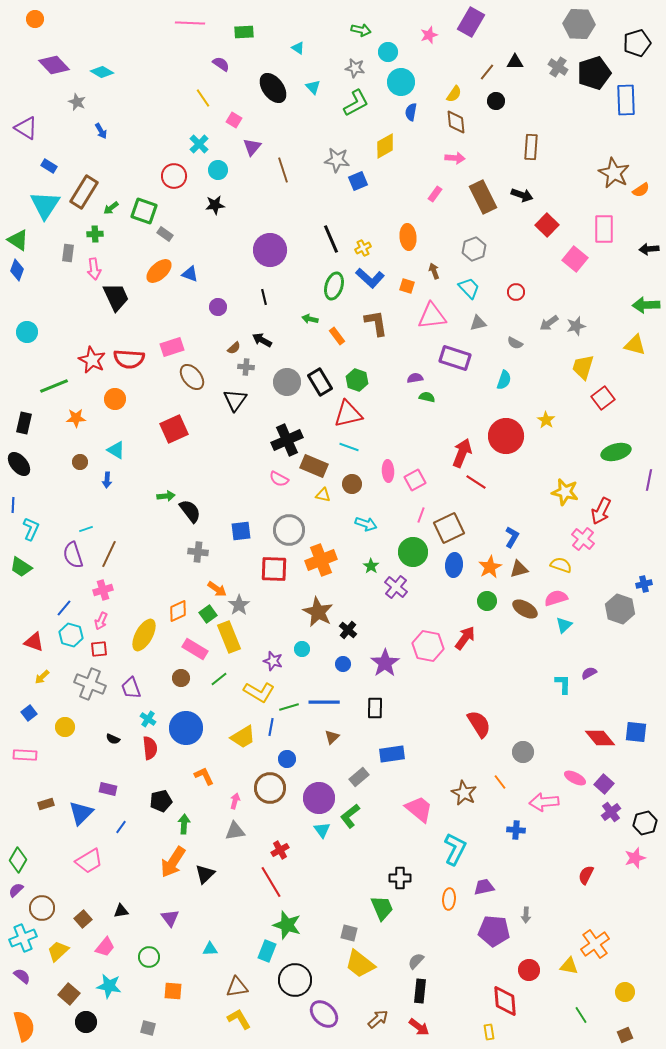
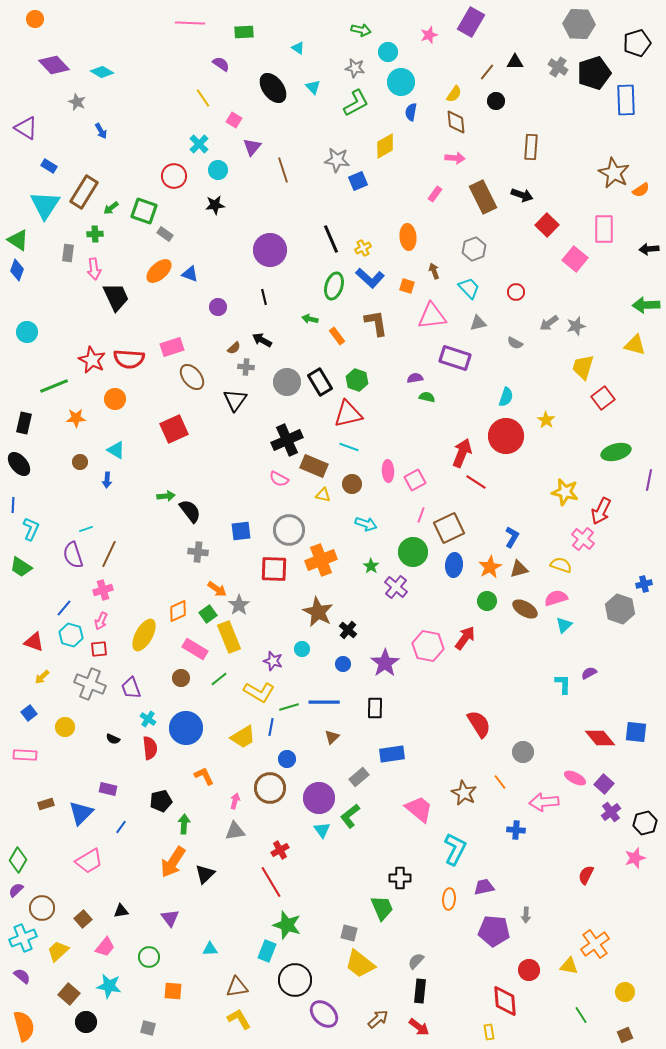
cyan semicircle at (504, 380): moved 2 px right, 17 px down
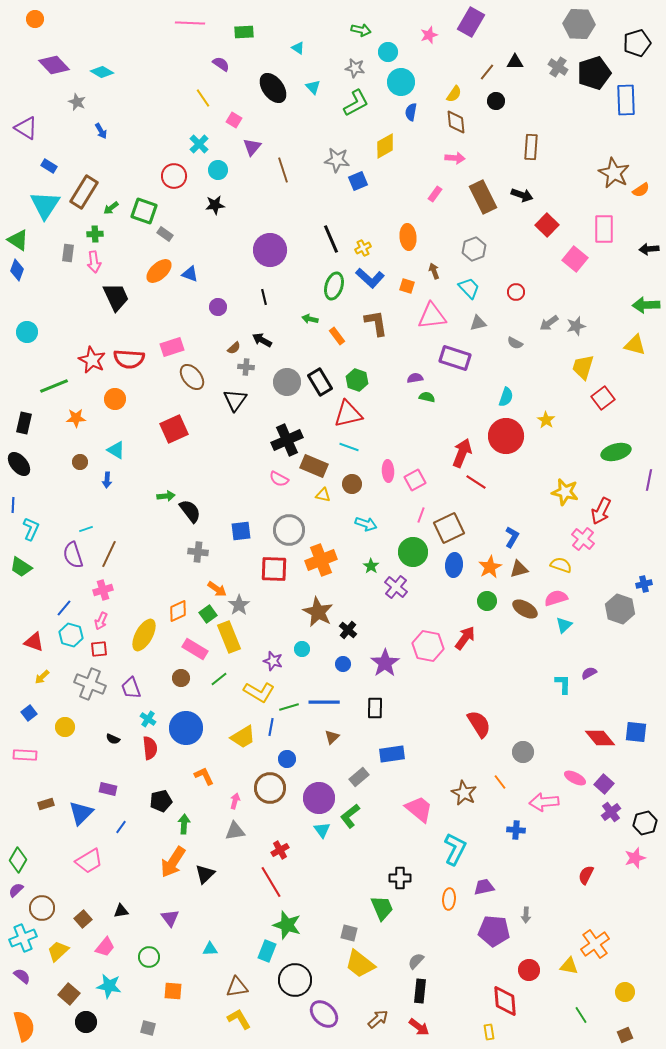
pink arrow at (94, 269): moved 7 px up
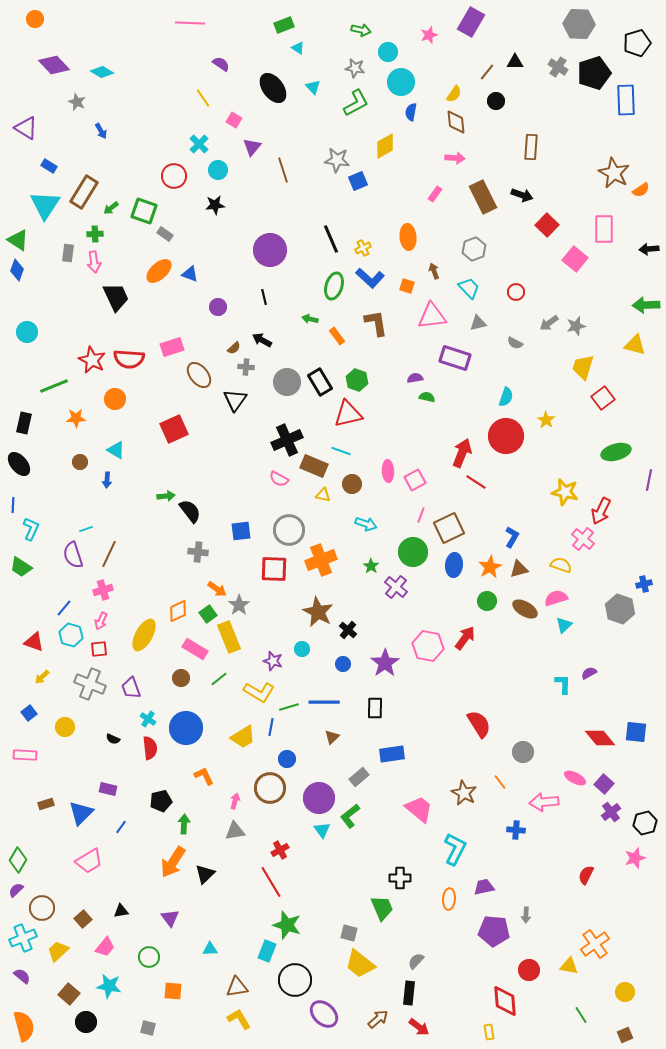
green rectangle at (244, 32): moved 40 px right, 7 px up; rotated 18 degrees counterclockwise
brown ellipse at (192, 377): moved 7 px right, 2 px up
cyan line at (349, 447): moved 8 px left, 4 px down
black rectangle at (420, 991): moved 11 px left, 2 px down
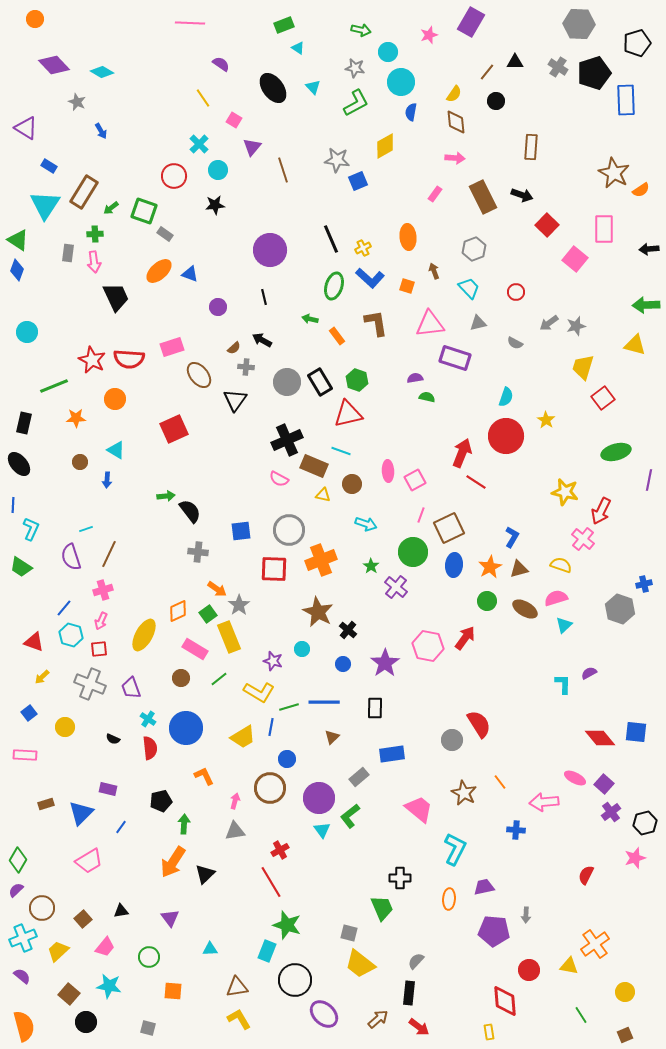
pink triangle at (432, 316): moved 2 px left, 8 px down
purple semicircle at (73, 555): moved 2 px left, 2 px down
gray circle at (523, 752): moved 71 px left, 12 px up
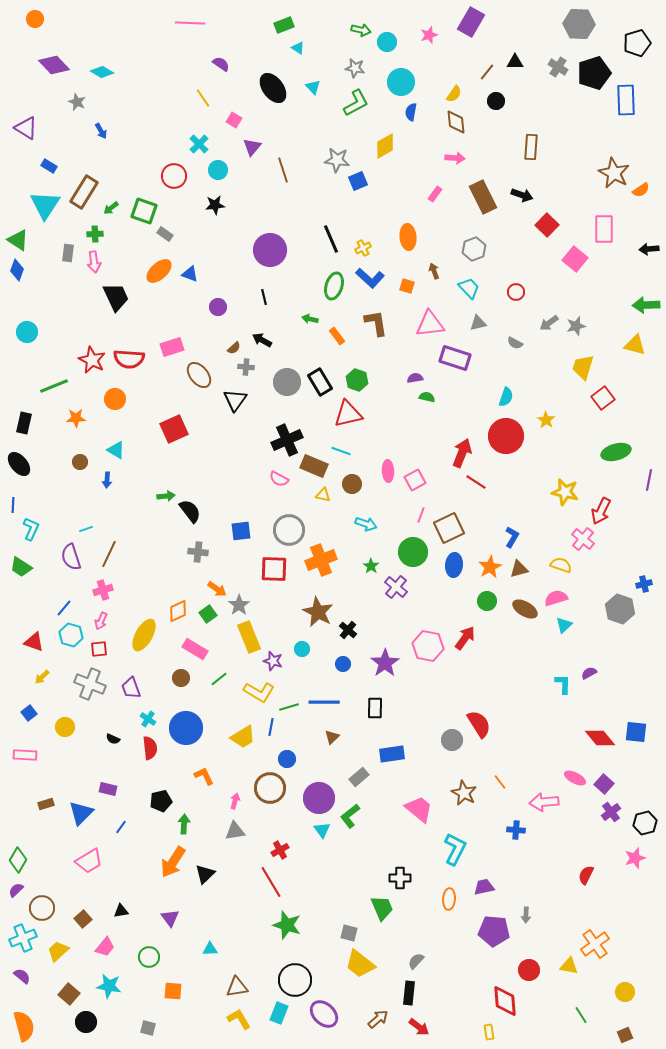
cyan circle at (388, 52): moved 1 px left, 10 px up
yellow rectangle at (229, 637): moved 20 px right
cyan rectangle at (267, 951): moved 12 px right, 62 px down
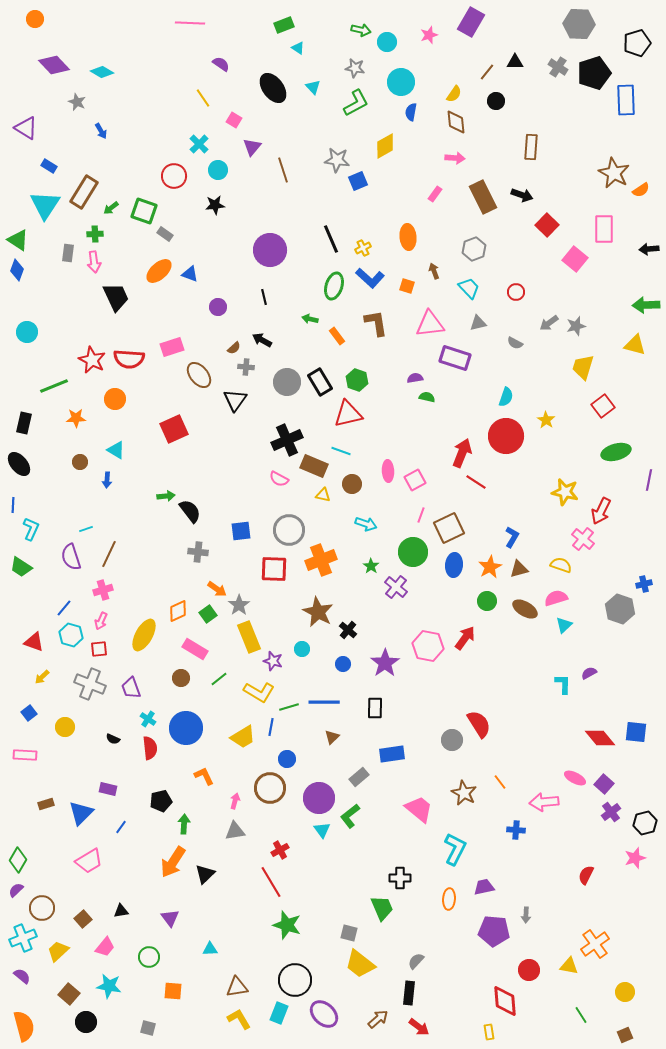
red square at (603, 398): moved 8 px down
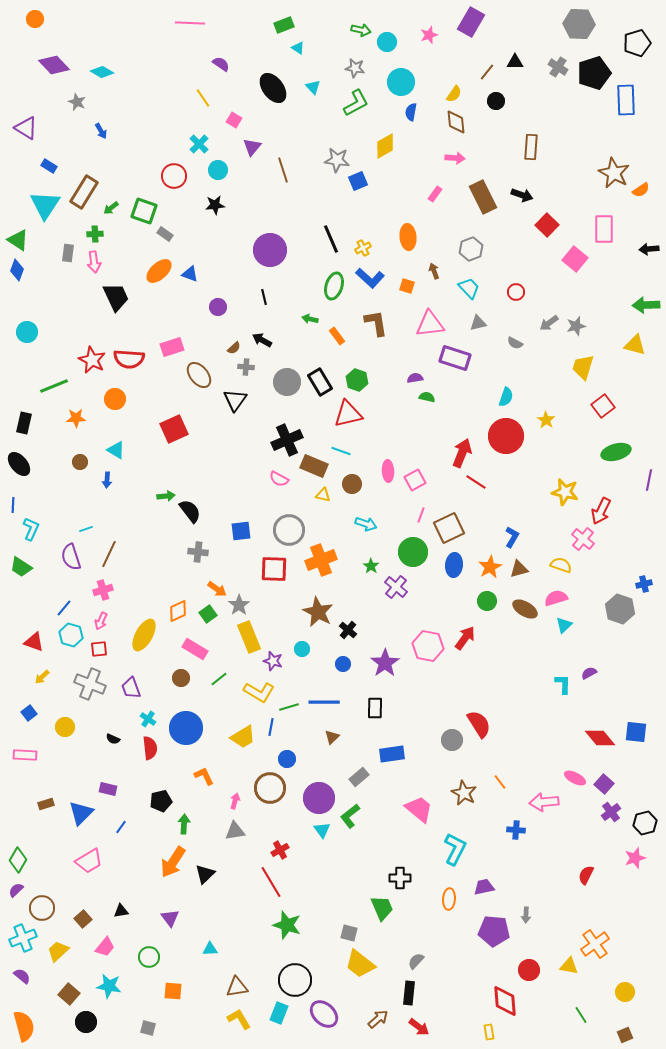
gray hexagon at (474, 249): moved 3 px left
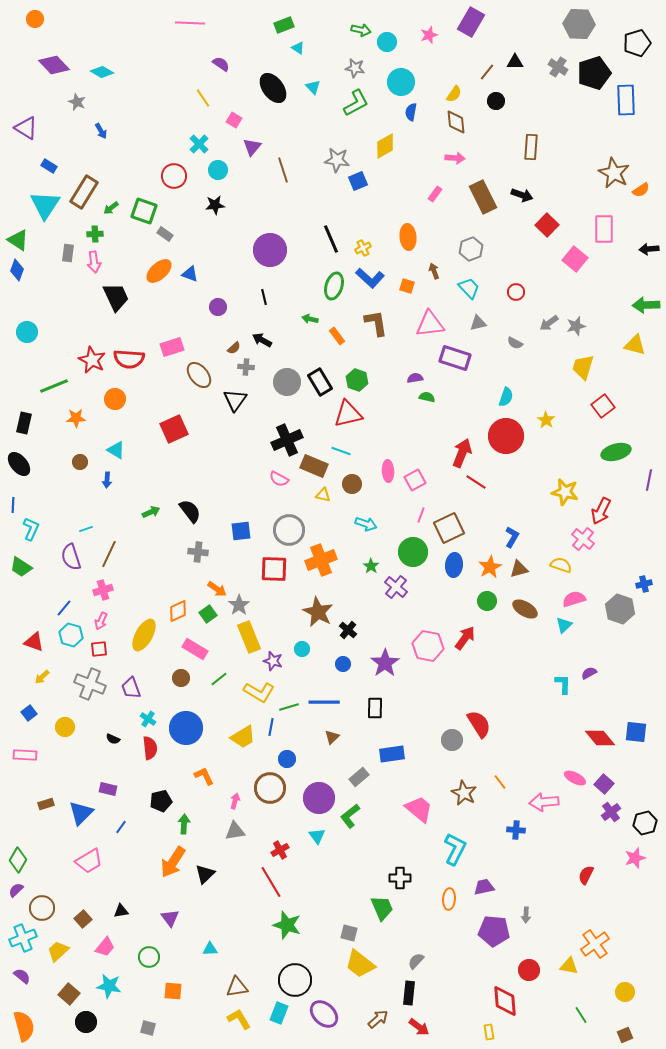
green arrow at (166, 496): moved 15 px left, 16 px down; rotated 18 degrees counterclockwise
pink semicircle at (556, 598): moved 18 px right, 1 px down
cyan triangle at (322, 830): moved 5 px left, 6 px down
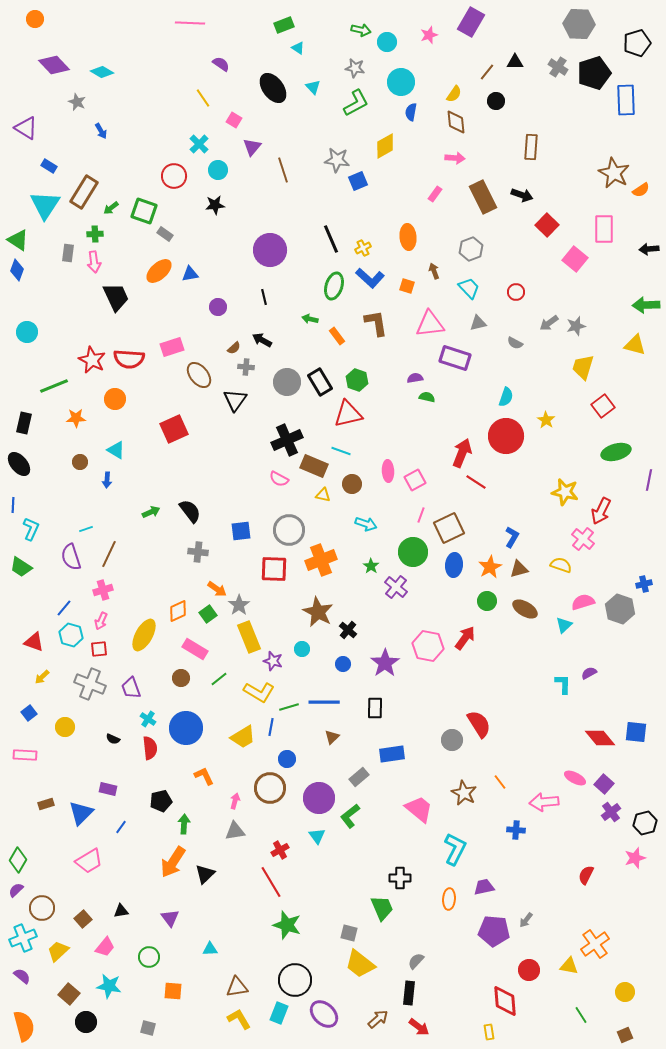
blue triangle at (190, 274): rotated 30 degrees counterclockwise
pink semicircle at (574, 599): moved 9 px right, 3 px down
gray arrow at (526, 915): moved 5 px down; rotated 35 degrees clockwise
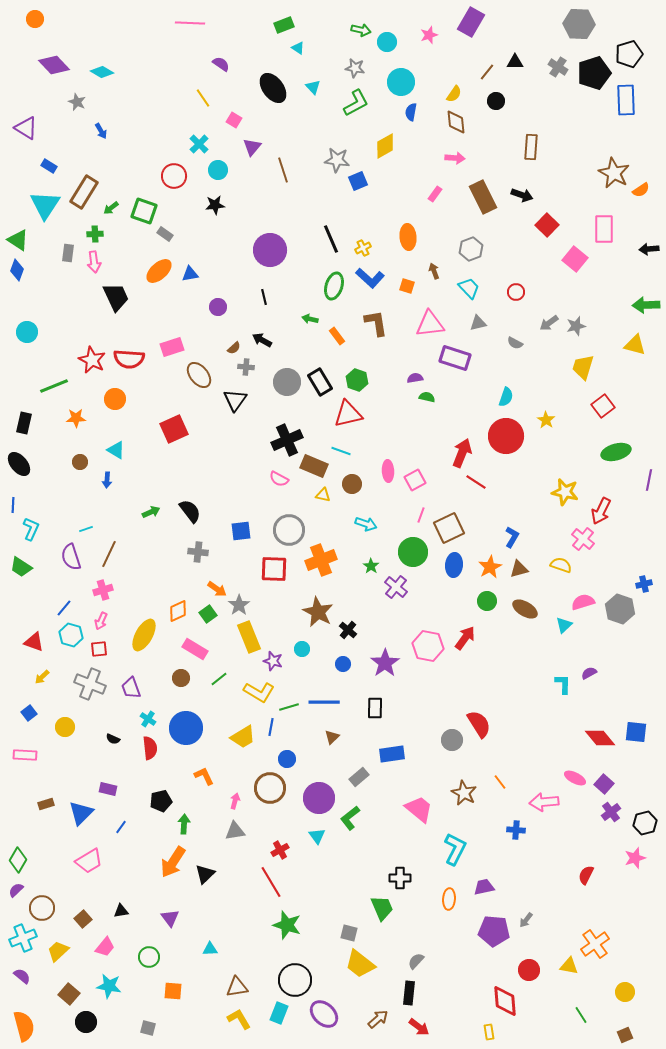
black pentagon at (637, 43): moved 8 px left, 11 px down
green L-shape at (350, 816): moved 2 px down
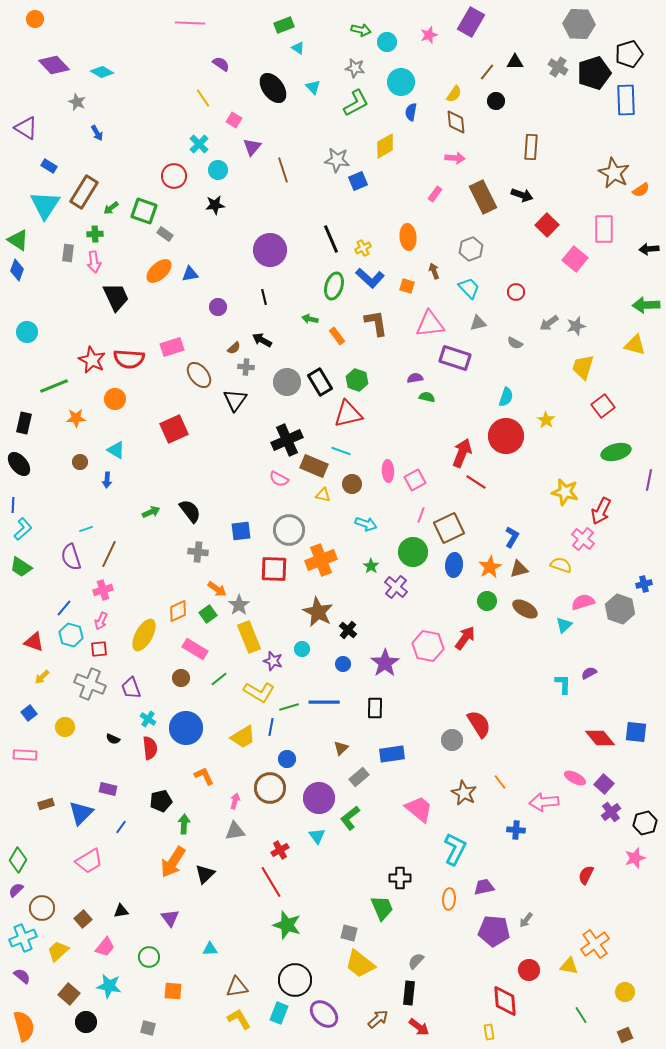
blue arrow at (101, 131): moved 4 px left, 2 px down
cyan L-shape at (31, 529): moved 8 px left; rotated 25 degrees clockwise
brown triangle at (332, 737): moved 9 px right, 11 px down
